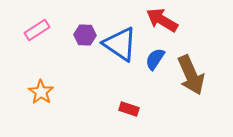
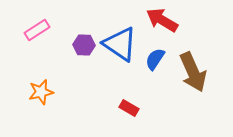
purple hexagon: moved 1 px left, 10 px down
brown arrow: moved 2 px right, 3 px up
orange star: rotated 25 degrees clockwise
red rectangle: moved 1 px up; rotated 12 degrees clockwise
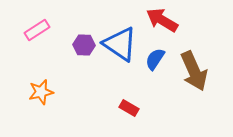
brown arrow: moved 1 px right, 1 px up
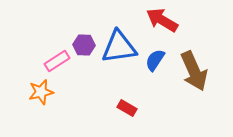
pink rectangle: moved 20 px right, 31 px down
blue triangle: moved 1 px left, 3 px down; rotated 42 degrees counterclockwise
blue semicircle: moved 1 px down
red rectangle: moved 2 px left
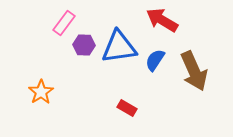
pink rectangle: moved 7 px right, 38 px up; rotated 20 degrees counterclockwise
orange star: rotated 20 degrees counterclockwise
